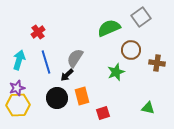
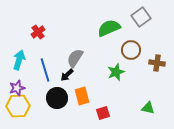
blue line: moved 1 px left, 8 px down
yellow hexagon: moved 1 px down
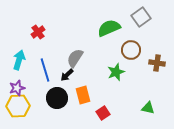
orange rectangle: moved 1 px right, 1 px up
red square: rotated 16 degrees counterclockwise
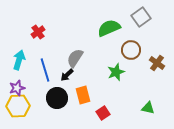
brown cross: rotated 28 degrees clockwise
